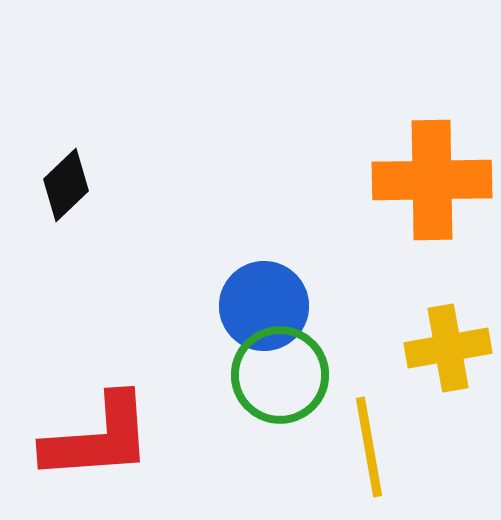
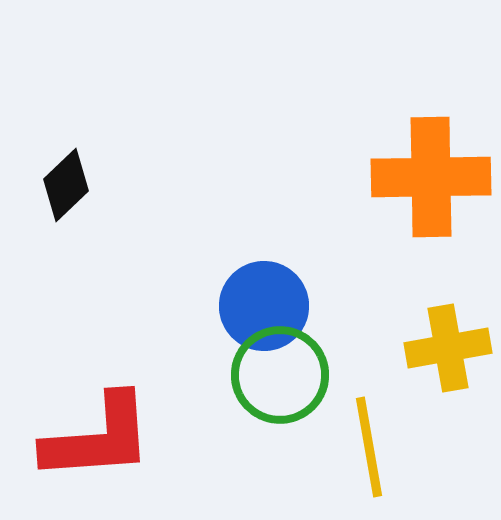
orange cross: moved 1 px left, 3 px up
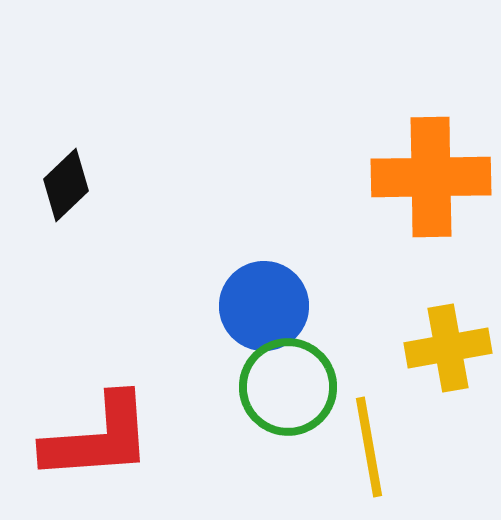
green circle: moved 8 px right, 12 px down
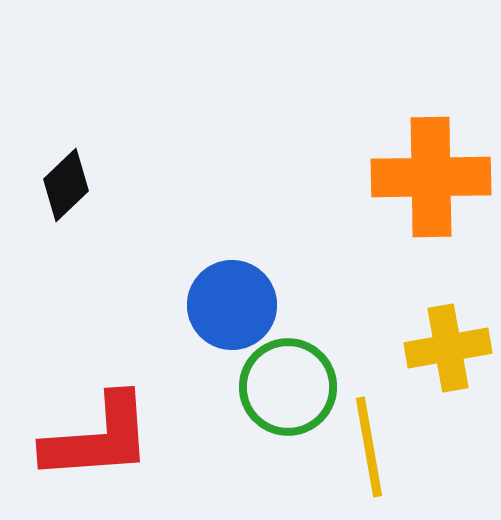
blue circle: moved 32 px left, 1 px up
